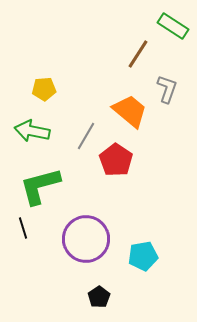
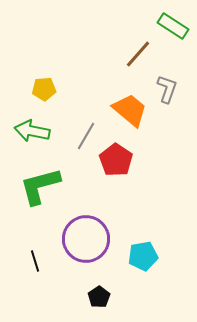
brown line: rotated 8 degrees clockwise
orange trapezoid: moved 1 px up
black line: moved 12 px right, 33 px down
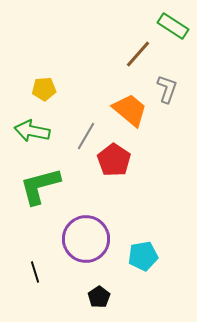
red pentagon: moved 2 px left
black line: moved 11 px down
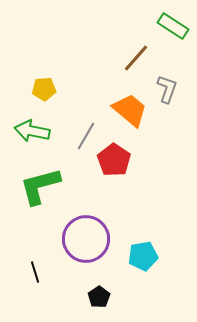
brown line: moved 2 px left, 4 px down
